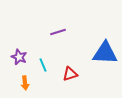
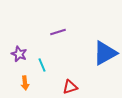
blue triangle: rotated 32 degrees counterclockwise
purple star: moved 3 px up
cyan line: moved 1 px left
red triangle: moved 13 px down
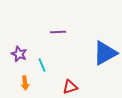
purple line: rotated 14 degrees clockwise
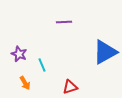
purple line: moved 6 px right, 10 px up
blue triangle: moved 1 px up
orange arrow: rotated 24 degrees counterclockwise
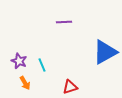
purple star: moved 7 px down
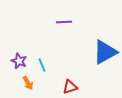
orange arrow: moved 3 px right
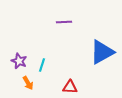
blue triangle: moved 3 px left
cyan line: rotated 40 degrees clockwise
red triangle: rotated 21 degrees clockwise
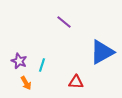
purple line: rotated 42 degrees clockwise
orange arrow: moved 2 px left
red triangle: moved 6 px right, 5 px up
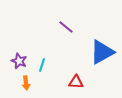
purple line: moved 2 px right, 5 px down
orange arrow: rotated 24 degrees clockwise
